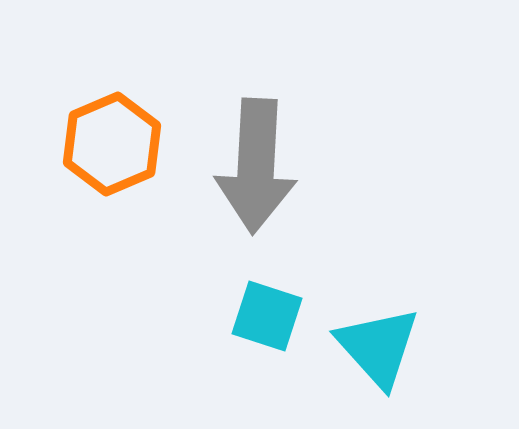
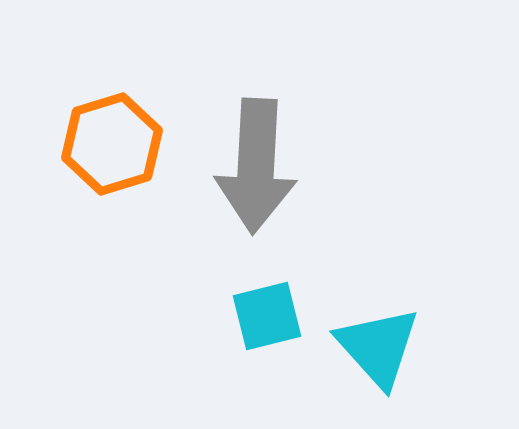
orange hexagon: rotated 6 degrees clockwise
cyan square: rotated 32 degrees counterclockwise
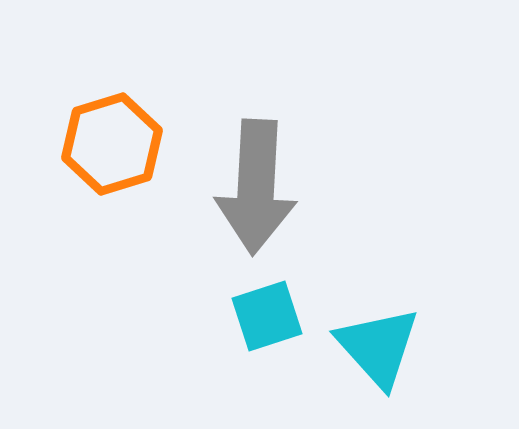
gray arrow: moved 21 px down
cyan square: rotated 4 degrees counterclockwise
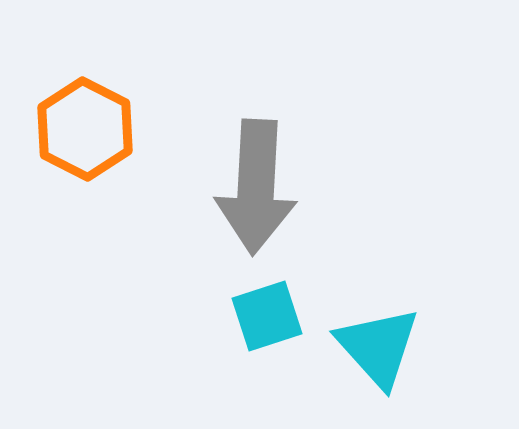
orange hexagon: moved 27 px left, 15 px up; rotated 16 degrees counterclockwise
